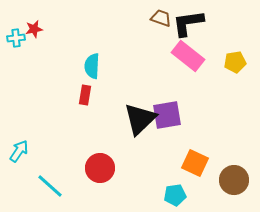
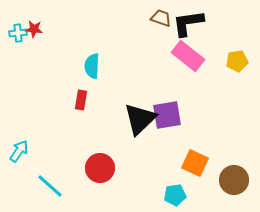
red star: rotated 18 degrees clockwise
cyan cross: moved 2 px right, 5 px up
yellow pentagon: moved 2 px right, 1 px up
red rectangle: moved 4 px left, 5 px down
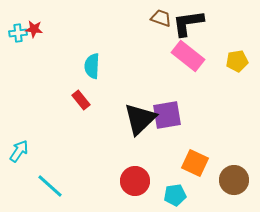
red rectangle: rotated 48 degrees counterclockwise
red circle: moved 35 px right, 13 px down
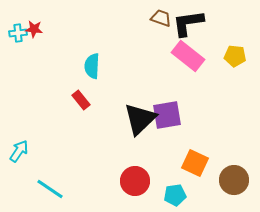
yellow pentagon: moved 2 px left, 5 px up; rotated 15 degrees clockwise
cyan line: moved 3 px down; rotated 8 degrees counterclockwise
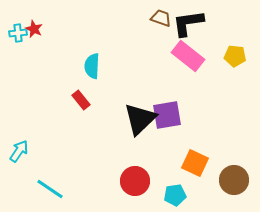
red star: rotated 18 degrees clockwise
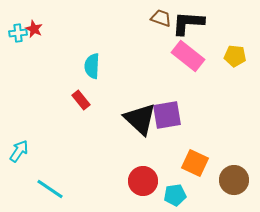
black L-shape: rotated 12 degrees clockwise
black triangle: rotated 33 degrees counterclockwise
red circle: moved 8 px right
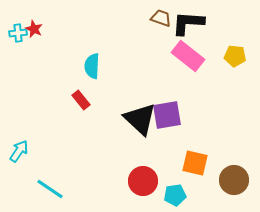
orange square: rotated 12 degrees counterclockwise
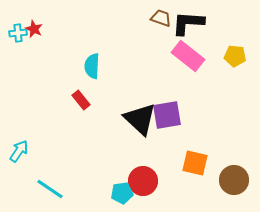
cyan pentagon: moved 53 px left, 2 px up
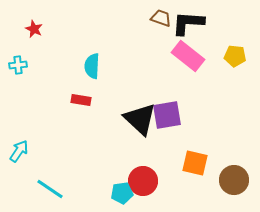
cyan cross: moved 32 px down
red rectangle: rotated 42 degrees counterclockwise
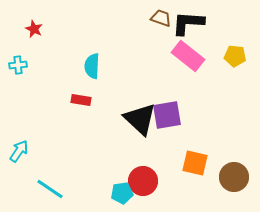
brown circle: moved 3 px up
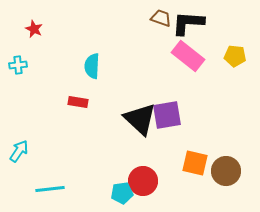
red rectangle: moved 3 px left, 2 px down
brown circle: moved 8 px left, 6 px up
cyan line: rotated 40 degrees counterclockwise
